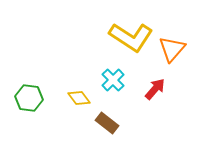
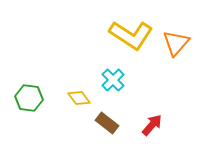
yellow L-shape: moved 2 px up
orange triangle: moved 4 px right, 6 px up
red arrow: moved 3 px left, 36 px down
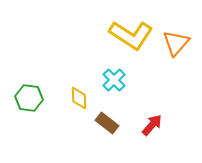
cyan cross: moved 1 px right
yellow diamond: rotated 35 degrees clockwise
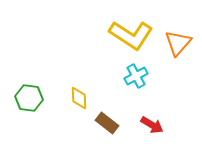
orange triangle: moved 2 px right
cyan cross: moved 22 px right, 4 px up; rotated 15 degrees clockwise
red arrow: rotated 80 degrees clockwise
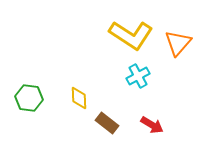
cyan cross: moved 2 px right
